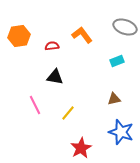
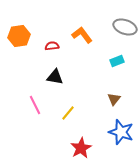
brown triangle: rotated 40 degrees counterclockwise
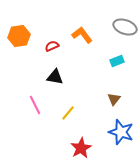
red semicircle: rotated 16 degrees counterclockwise
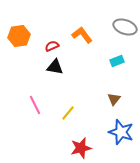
black triangle: moved 10 px up
red star: rotated 15 degrees clockwise
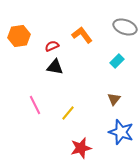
cyan rectangle: rotated 24 degrees counterclockwise
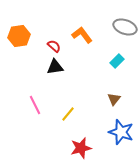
red semicircle: moved 2 px right; rotated 64 degrees clockwise
black triangle: rotated 18 degrees counterclockwise
yellow line: moved 1 px down
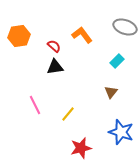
brown triangle: moved 3 px left, 7 px up
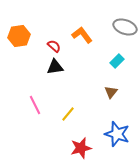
blue star: moved 4 px left, 2 px down
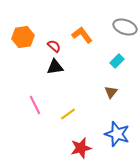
orange hexagon: moved 4 px right, 1 px down
yellow line: rotated 14 degrees clockwise
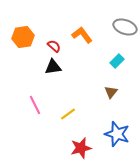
black triangle: moved 2 px left
